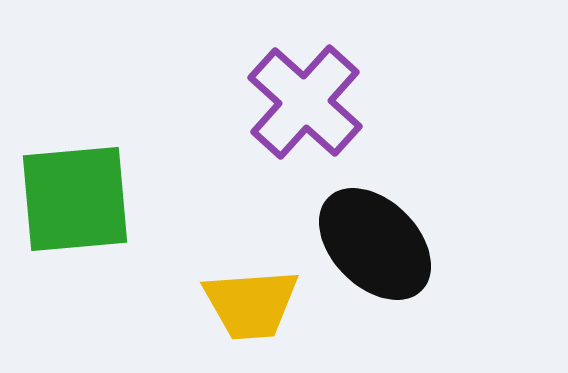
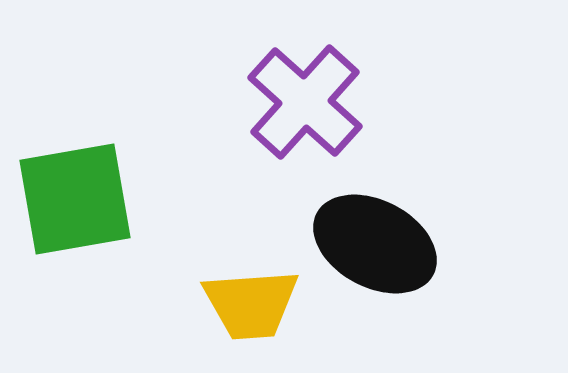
green square: rotated 5 degrees counterclockwise
black ellipse: rotated 17 degrees counterclockwise
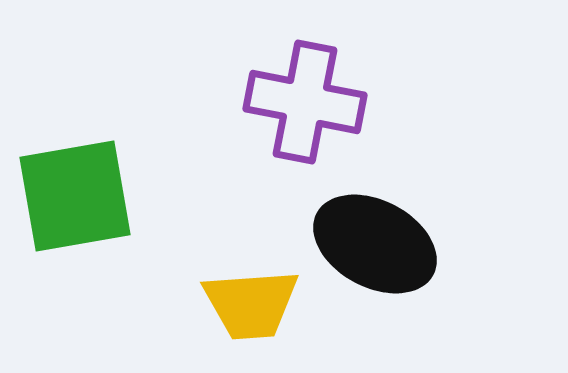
purple cross: rotated 31 degrees counterclockwise
green square: moved 3 px up
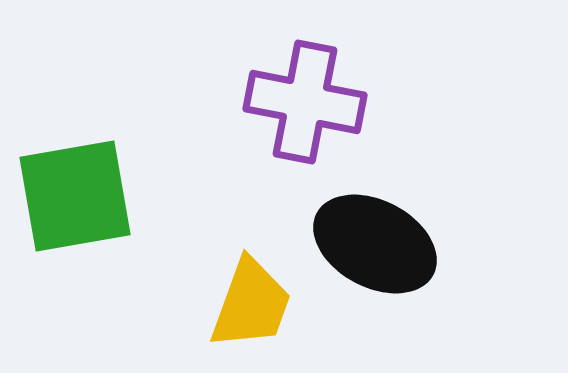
yellow trapezoid: rotated 66 degrees counterclockwise
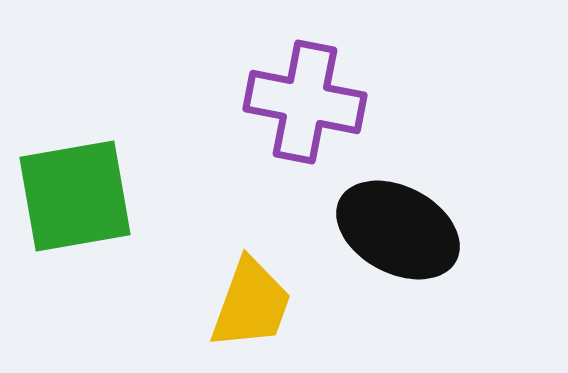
black ellipse: moved 23 px right, 14 px up
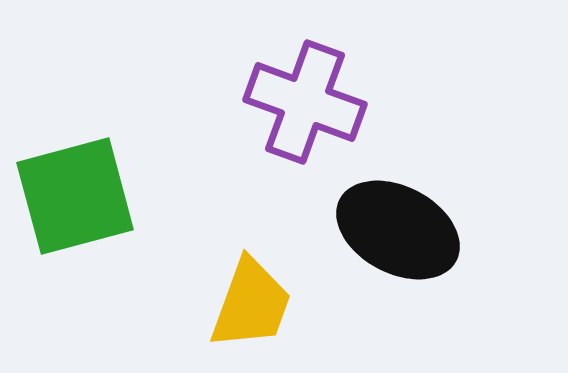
purple cross: rotated 9 degrees clockwise
green square: rotated 5 degrees counterclockwise
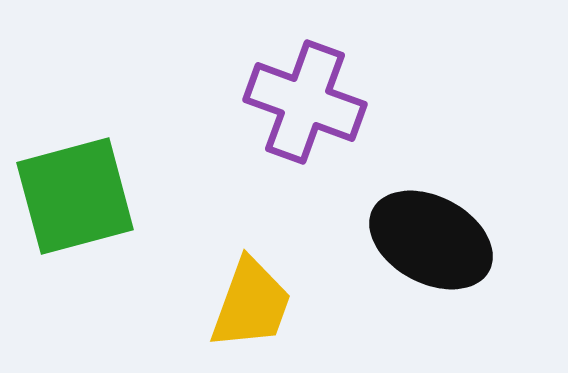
black ellipse: moved 33 px right, 10 px down
